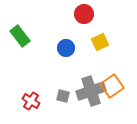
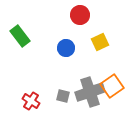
red circle: moved 4 px left, 1 px down
gray cross: moved 1 px left, 1 px down
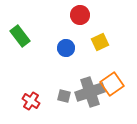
orange square: moved 2 px up
gray square: moved 1 px right
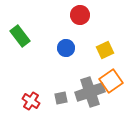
yellow square: moved 5 px right, 8 px down
orange square: moved 1 px left, 3 px up
gray square: moved 3 px left, 2 px down; rotated 24 degrees counterclockwise
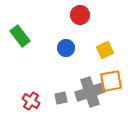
orange square: rotated 25 degrees clockwise
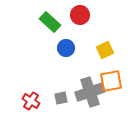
green rectangle: moved 30 px right, 14 px up; rotated 10 degrees counterclockwise
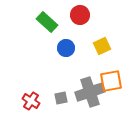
green rectangle: moved 3 px left
yellow square: moved 3 px left, 4 px up
